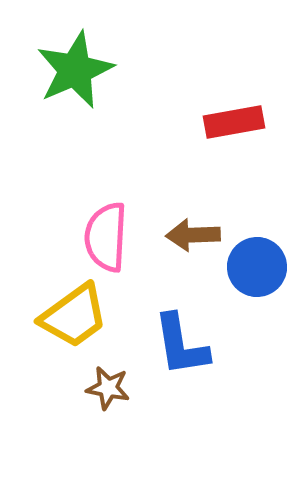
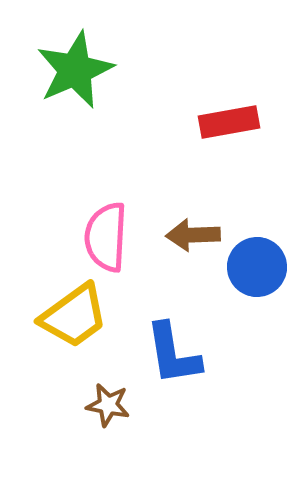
red rectangle: moved 5 px left
blue L-shape: moved 8 px left, 9 px down
brown star: moved 17 px down
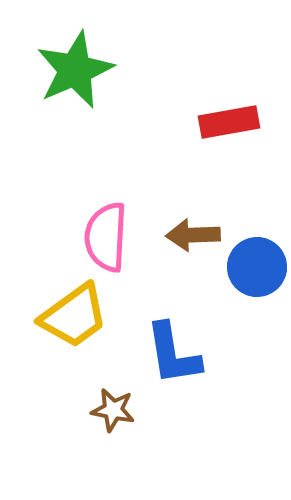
brown star: moved 5 px right, 5 px down
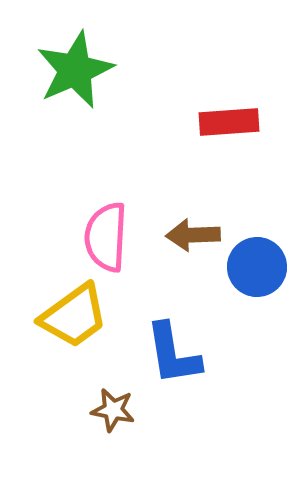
red rectangle: rotated 6 degrees clockwise
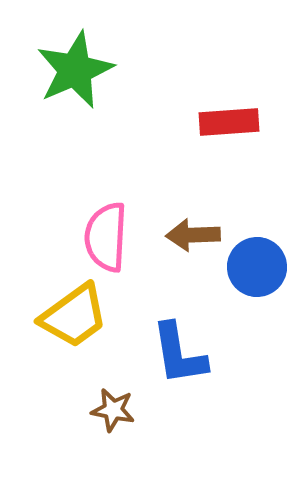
blue L-shape: moved 6 px right
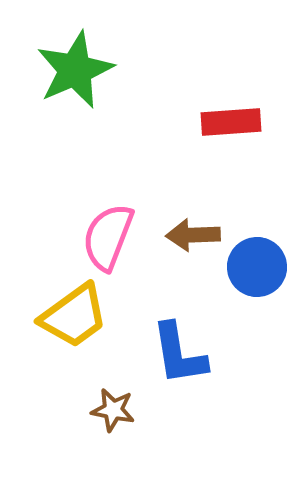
red rectangle: moved 2 px right
pink semicircle: moved 2 px right; rotated 18 degrees clockwise
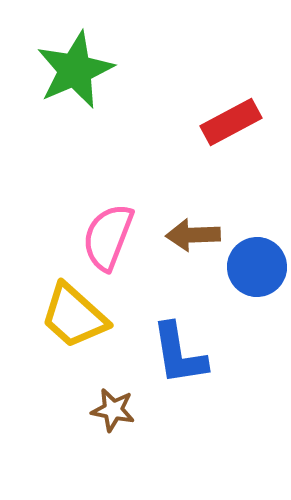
red rectangle: rotated 24 degrees counterclockwise
yellow trapezoid: rotated 78 degrees clockwise
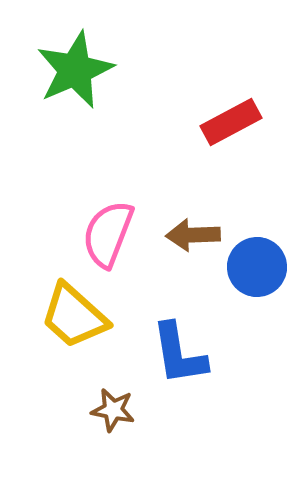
pink semicircle: moved 3 px up
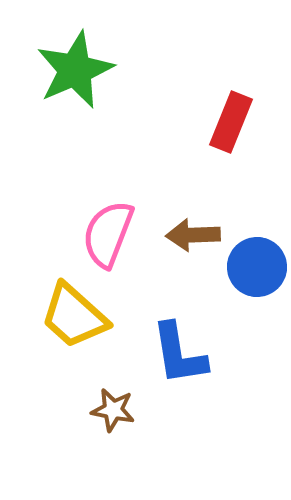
red rectangle: rotated 40 degrees counterclockwise
